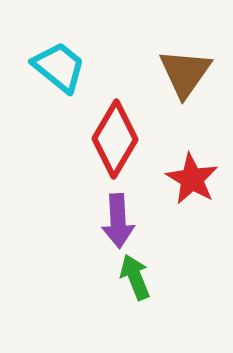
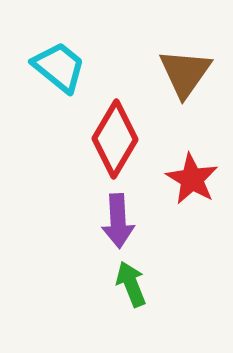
green arrow: moved 4 px left, 7 px down
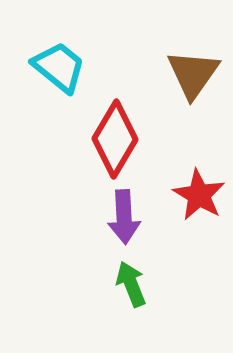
brown triangle: moved 8 px right, 1 px down
red star: moved 7 px right, 16 px down
purple arrow: moved 6 px right, 4 px up
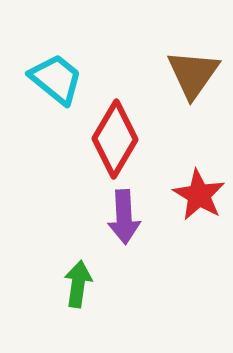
cyan trapezoid: moved 3 px left, 12 px down
green arrow: moved 53 px left; rotated 30 degrees clockwise
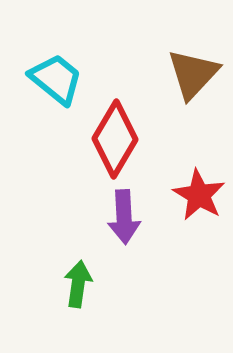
brown triangle: rotated 8 degrees clockwise
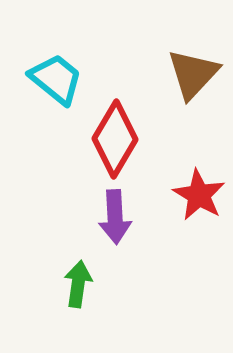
purple arrow: moved 9 px left
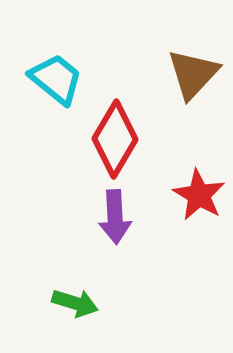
green arrow: moved 3 px left, 19 px down; rotated 99 degrees clockwise
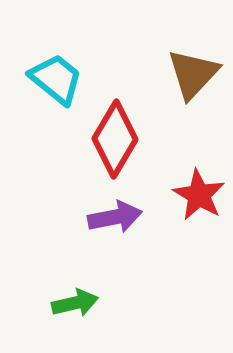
purple arrow: rotated 98 degrees counterclockwise
green arrow: rotated 30 degrees counterclockwise
